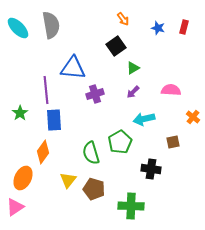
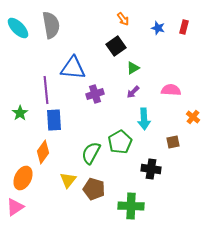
cyan arrow: rotated 80 degrees counterclockwise
green semicircle: rotated 45 degrees clockwise
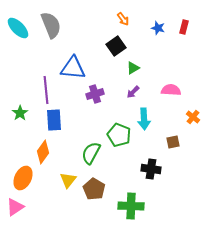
gray semicircle: rotated 12 degrees counterclockwise
green pentagon: moved 1 px left, 7 px up; rotated 20 degrees counterclockwise
brown pentagon: rotated 15 degrees clockwise
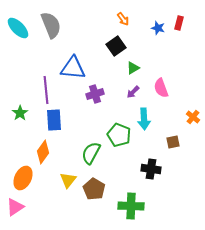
red rectangle: moved 5 px left, 4 px up
pink semicircle: moved 10 px left, 2 px up; rotated 114 degrees counterclockwise
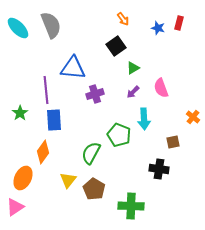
black cross: moved 8 px right
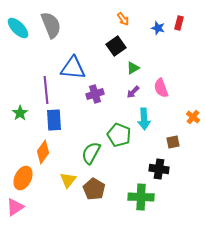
green cross: moved 10 px right, 9 px up
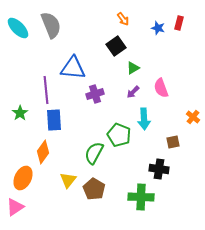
green semicircle: moved 3 px right
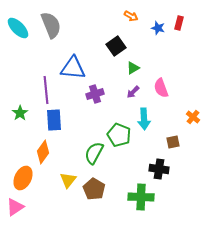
orange arrow: moved 8 px right, 3 px up; rotated 24 degrees counterclockwise
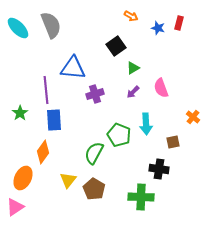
cyan arrow: moved 2 px right, 5 px down
